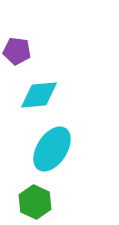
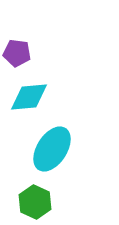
purple pentagon: moved 2 px down
cyan diamond: moved 10 px left, 2 px down
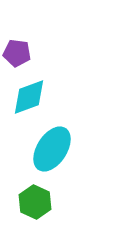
cyan diamond: rotated 15 degrees counterclockwise
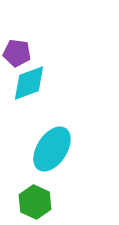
cyan diamond: moved 14 px up
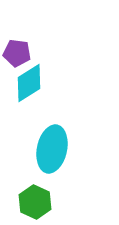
cyan diamond: rotated 12 degrees counterclockwise
cyan ellipse: rotated 21 degrees counterclockwise
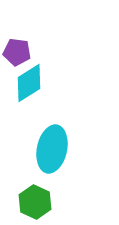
purple pentagon: moved 1 px up
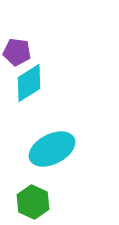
cyan ellipse: rotated 51 degrees clockwise
green hexagon: moved 2 px left
